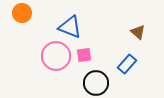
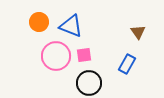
orange circle: moved 17 px right, 9 px down
blue triangle: moved 1 px right, 1 px up
brown triangle: rotated 14 degrees clockwise
blue rectangle: rotated 12 degrees counterclockwise
black circle: moved 7 px left
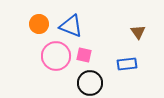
orange circle: moved 2 px down
pink square: rotated 21 degrees clockwise
blue rectangle: rotated 54 degrees clockwise
black circle: moved 1 px right
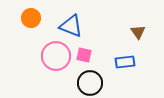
orange circle: moved 8 px left, 6 px up
blue rectangle: moved 2 px left, 2 px up
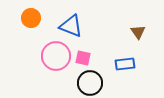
pink square: moved 1 px left, 3 px down
blue rectangle: moved 2 px down
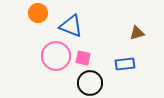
orange circle: moved 7 px right, 5 px up
brown triangle: moved 1 px left, 1 px down; rotated 49 degrees clockwise
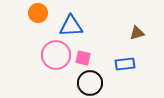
blue triangle: rotated 25 degrees counterclockwise
pink circle: moved 1 px up
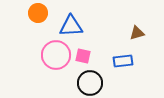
pink square: moved 2 px up
blue rectangle: moved 2 px left, 3 px up
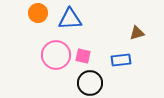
blue triangle: moved 1 px left, 7 px up
blue rectangle: moved 2 px left, 1 px up
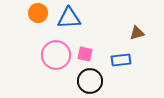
blue triangle: moved 1 px left, 1 px up
pink square: moved 2 px right, 2 px up
black circle: moved 2 px up
